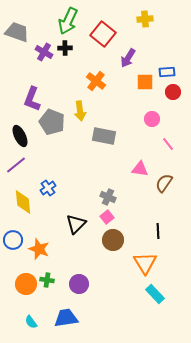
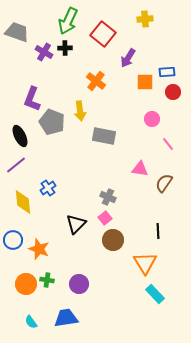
pink square: moved 2 px left, 1 px down
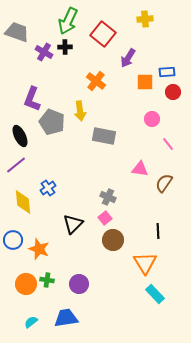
black cross: moved 1 px up
black triangle: moved 3 px left
cyan semicircle: rotated 88 degrees clockwise
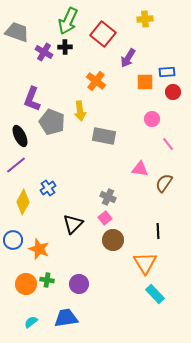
yellow diamond: rotated 35 degrees clockwise
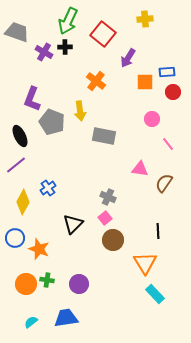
blue circle: moved 2 px right, 2 px up
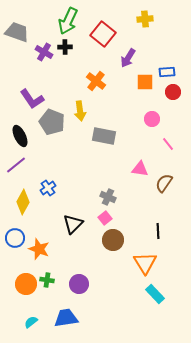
purple L-shape: rotated 55 degrees counterclockwise
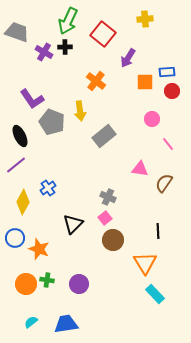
red circle: moved 1 px left, 1 px up
gray rectangle: rotated 50 degrees counterclockwise
blue trapezoid: moved 6 px down
